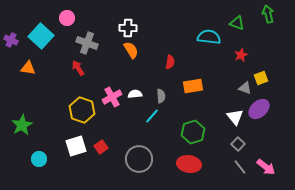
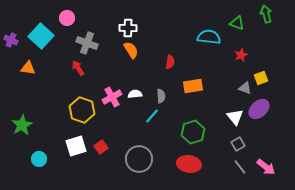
green arrow: moved 2 px left
gray square: rotated 16 degrees clockwise
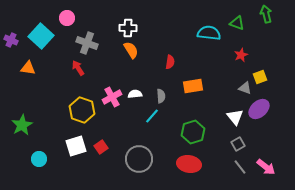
cyan semicircle: moved 4 px up
yellow square: moved 1 px left, 1 px up
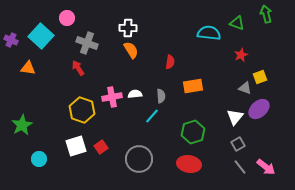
pink cross: rotated 18 degrees clockwise
white triangle: rotated 18 degrees clockwise
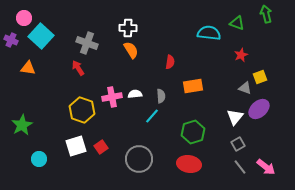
pink circle: moved 43 px left
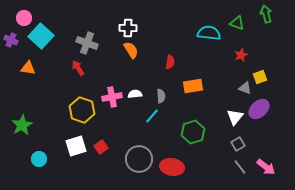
red ellipse: moved 17 px left, 3 px down
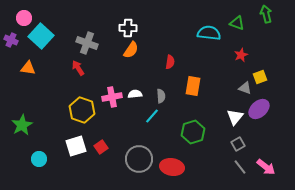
orange semicircle: rotated 66 degrees clockwise
orange rectangle: rotated 72 degrees counterclockwise
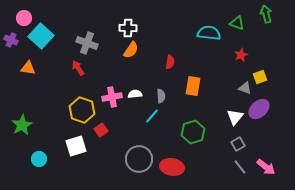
red square: moved 17 px up
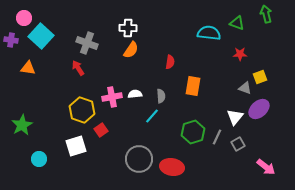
purple cross: rotated 16 degrees counterclockwise
red star: moved 1 px left, 1 px up; rotated 24 degrees clockwise
gray line: moved 23 px left, 30 px up; rotated 63 degrees clockwise
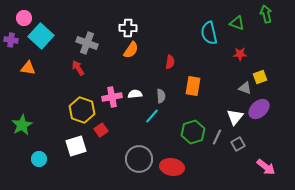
cyan semicircle: rotated 110 degrees counterclockwise
